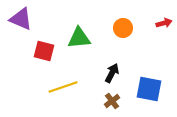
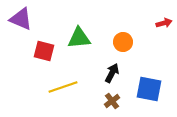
orange circle: moved 14 px down
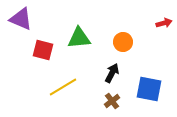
red square: moved 1 px left, 1 px up
yellow line: rotated 12 degrees counterclockwise
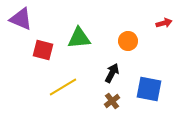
orange circle: moved 5 px right, 1 px up
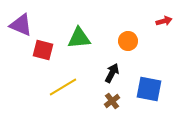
purple triangle: moved 6 px down
red arrow: moved 2 px up
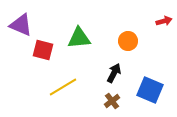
black arrow: moved 2 px right
blue square: moved 1 px right, 1 px down; rotated 12 degrees clockwise
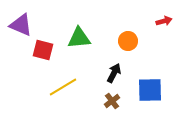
blue square: rotated 24 degrees counterclockwise
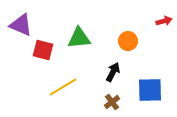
black arrow: moved 1 px left, 1 px up
brown cross: moved 1 px down
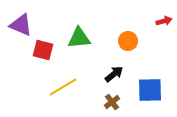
black arrow: moved 1 px right, 2 px down; rotated 24 degrees clockwise
